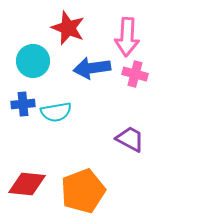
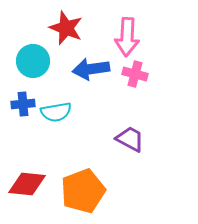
red star: moved 2 px left
blue arrow: moved 1 px left, 1 px down
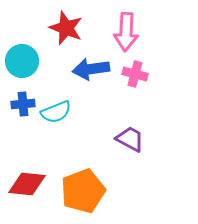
pink arrow: moved 1 px left, 5 px up
cyan circle: moved 11 px left
cyan semicircle: rotated 12 degrees counterclockwise
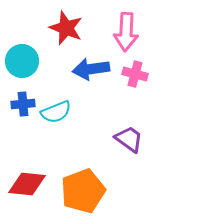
purple trapezoid: moved 1 px left; rotated 8 degrees clockwise
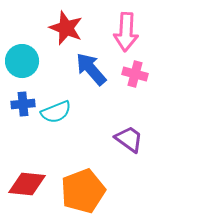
blue arrow: rotated 57 degrees clockwise
